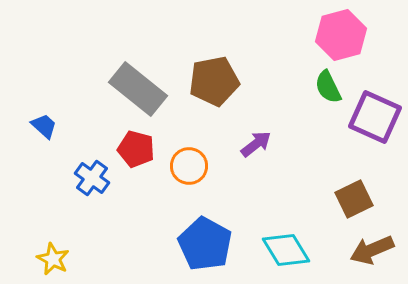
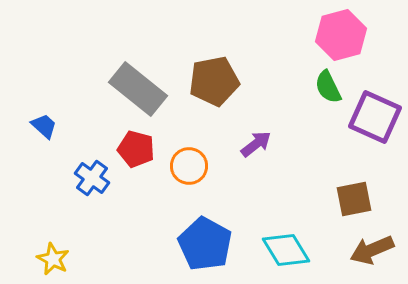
brown square: rotated 15 degrees clockwise
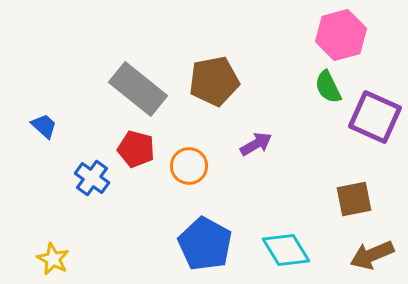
purple arrow: rotated 8 degrees clockwise
brown arrow: moved 5 px down
